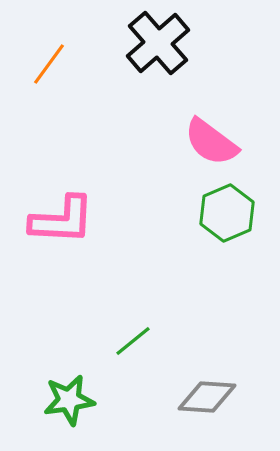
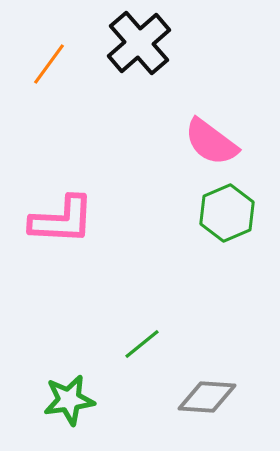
black cross: moved 19 px left
green line: moved 9 px right, 3 px down
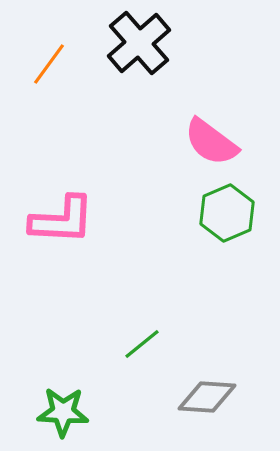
green star: moved 6 px left, 12 px down; rotated 12 degrees clockwise
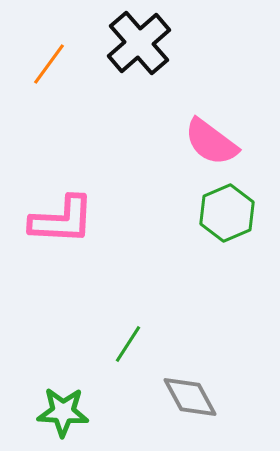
green line: moved 14 px left; rotated 18 degrees counterclockwise
gray diamond: moved 17 px left; rotated 58 degrees clockwise
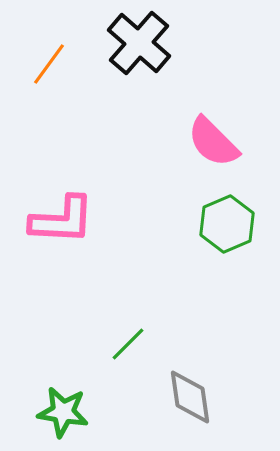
black cross: rotated 8 degrees counterclockwise
pink semicircle: moved 2 px right; rotated 8 degrees clockwise
green hexagon: moved 11 px down
green line: rotated 12 degrees clockwise
gray diamond: rotated 20 degrees clockwise
green star: rotated 6 degrees clockwise
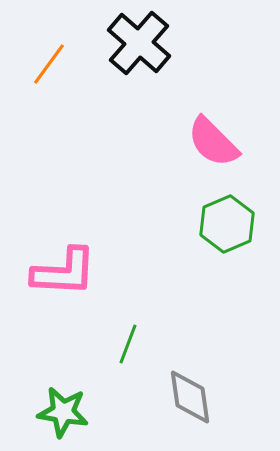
pink L-shape: moved 2 px right, 52 px down
green line: rotated 24 degrees counterclockwise
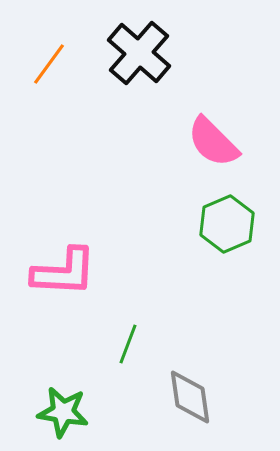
black cross: moved 10 px down
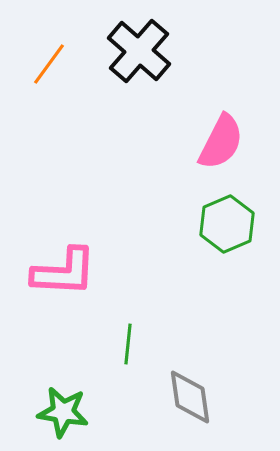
black cross: moved 2 px up
pink semicircle: moved 8 px right; rotated 108 degrees counterclockwise
green line: rotated 15 degrees counterclockwise
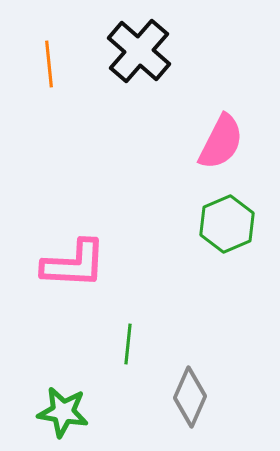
orange line: rotated 42 degrees counterclockwise
pink L-shape: moved 10 px right, 8 px up
gray diamond: rotated 32 degrees clockwise
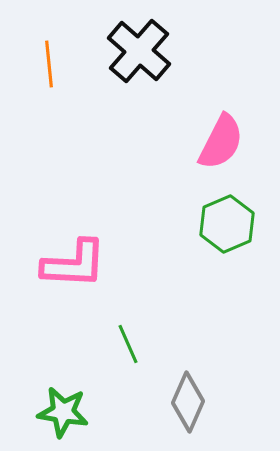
green line: rotated 30 degrees counterclockwise
gray diamond: moved 2 px left, 5 px down
